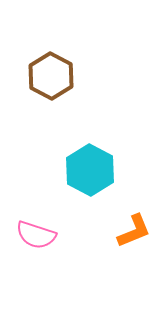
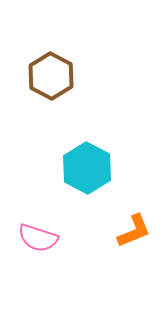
cyan hexagon: moved 3 px left, 2 px up
pink semicircle: moved 2 px right, 3 px down
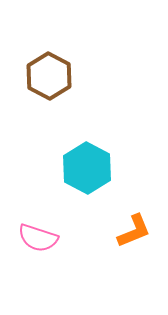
brown hexagon: moved 2 px left
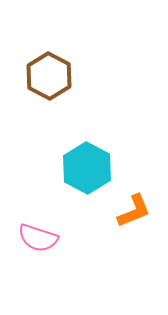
orange L-shape: moved 20 px up
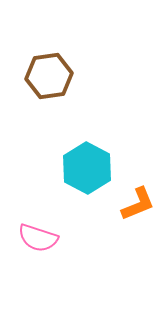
brown hexagon: rotated 24 degrees clockwise
orange L-shape: moved 4 px right, 7 px up
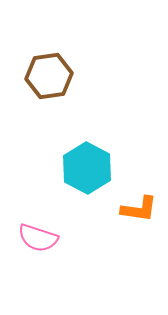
orange L-shape: moved 1 px right, 5 px down; rotated 30 degrees clockwise
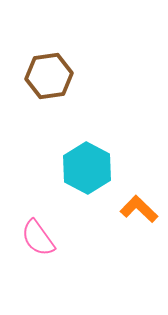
orange L-shape: rotated 144 degrees counterclockwise
pink semicircle: rotated 36 degrees clockwise
